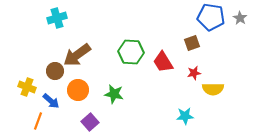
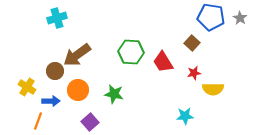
brown square: rotated 28 degrees counterclockwise
yellow cross: rotated 12 degrees clockwise
blue arrow: rotated 42 degrees counterclockwise
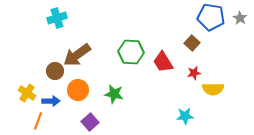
yellow cross: moved 6 px down
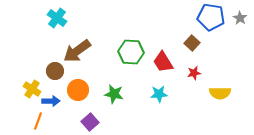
cyan cross: rotated 36 degrees counterclockwise
brown arrow: moved 4 px up
yellow semicircle: moved 7 px right, 4 px down
yellow cross: moved 5 px right, 4 px up
cyan star: moved 26 px left, 22 px up
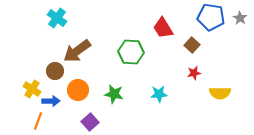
brown square: moved 2 px down
red trapezoid: moved 34 px up
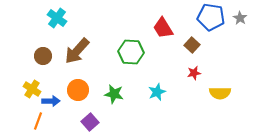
brown arrow: rotated 12 degrees counterclockwise
brown circle: moved 12 px left, 15 px up
cyan star: moved 2 px left, 2 px up; rotated 18 degrees counterclockwise
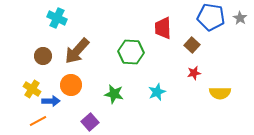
cyan cross: rotated 12 degrees counterclockwise
red trapezoid: rotated 30 degrees clockwise
orange circle: moved 7 px left, 5 px up
orange line: rotated 42 degrees clockwise
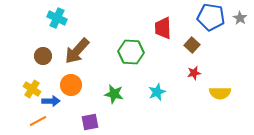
purple square: rotated 30 degrees clockwise
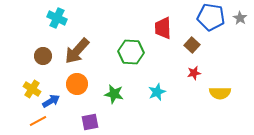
orange circle: moved 6 px right, 1 px up
blue arrow: rotated 30 degrees counterclockwise
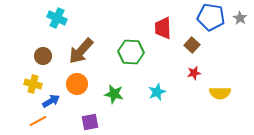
brown arrow: moved 4 px right
yellow cross: moved 1 px right, 5 px up; rotated 18 degrees counterclockwise
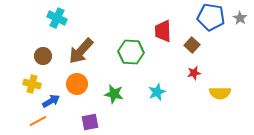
red trapezoid: moved 3 px down
yellow cross: moved 1 px left
